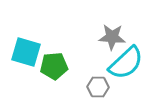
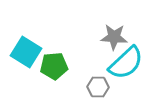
gray star: moved 2 px right
cyan square: rotated 16 degrees clockwise
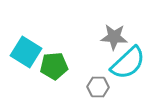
cyan semicircle: moved 2 px right
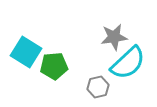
gray star: rotated 12 degrees counterclockwise
gray hexagon: rotated 15 degrees counterclockwise
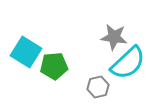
gray star: rotated 16 degrees clockwise
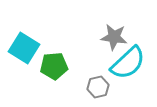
cyan square: moved 2 px left, 4 px up
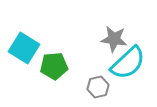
gray star: moved 2 px down
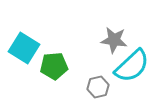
gray star: moved 1 px down
cyan semicircle: moved 4 px right, 3 px down
